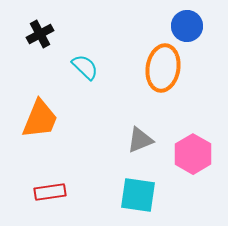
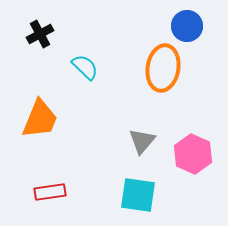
gray triangle: moved 2 px right, 1 px down; rotated 28 degrees counterclockwise
pink hexagon: rotated 6 degrees counterclockwise
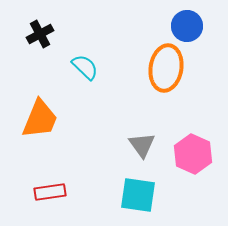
orange ellipse: moved 3 px right
gray triangle: moved 4 px down; rotated 16 degrees counterclockwise
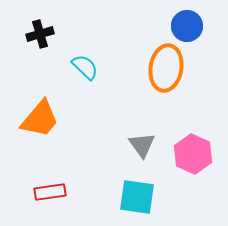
black cross: rotated 12 degrees clockwise
orange trapezoid: rotated 18 degrees clockwise
cyan square: moved 1 px left, 2 px down
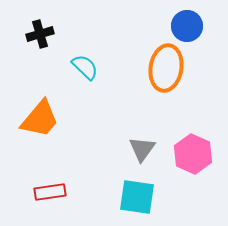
gray triangle: moved 4 px down; rotated 12 degrees clockwise
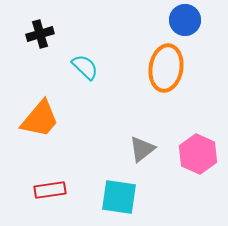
blue circle: moved 2 px left, 6 px up
gray triangle: rotated 16 degrees clockwise
pink hexagon: moved 5 px right
red rectangle: moved 2 px up
cyan square: moved 18 px left
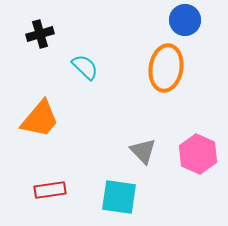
gray triangle: moved 1 px right, 2 px down; rotated 36 degrees counterclockwise
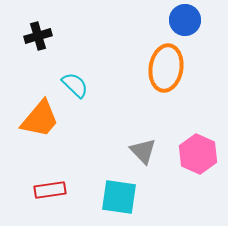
black cross: moved 2 px left, 2 px down
cyan semicircle: moved 10 px left, 18 px down
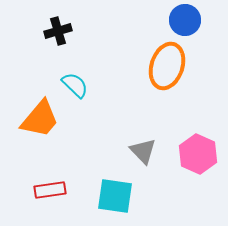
black cross: moved 20 px right, 5 px up
orange ellipse: moved 1 px right, 2 px up; rotated 9 degrees clockwise
cyan square: moved 4 px left, 1 px up
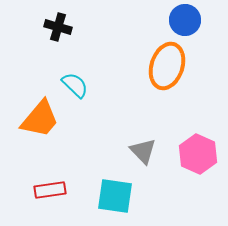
black cross: moved 4 px up; rotated 32 degrees clockwise
